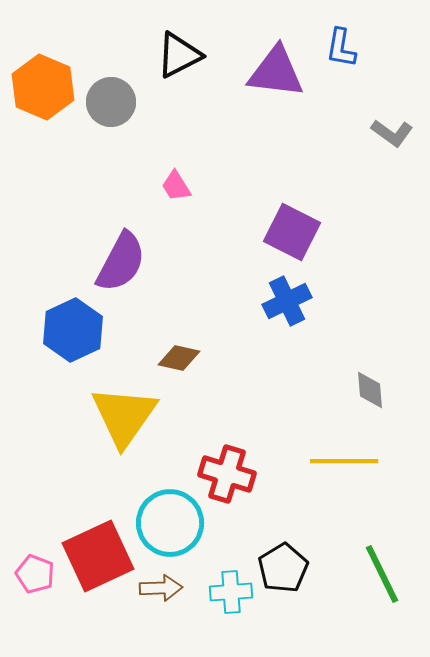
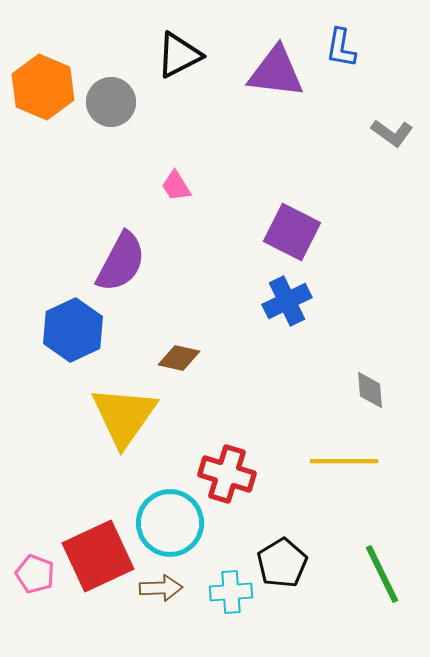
black pentagon: moved 1 px left, 5 px up
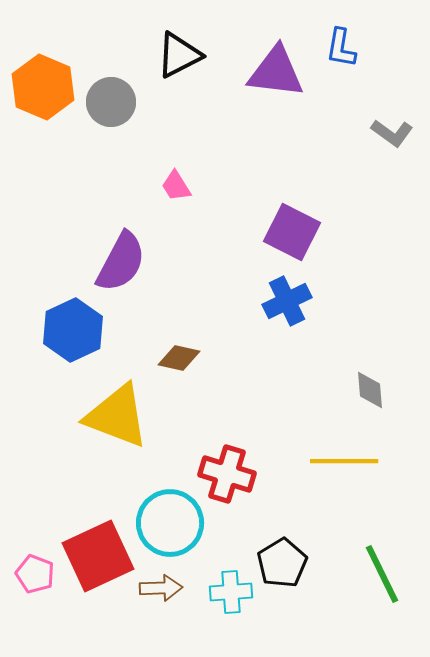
yellow triangle: moved 7 px left; rotated 44 degrees counterclockwise
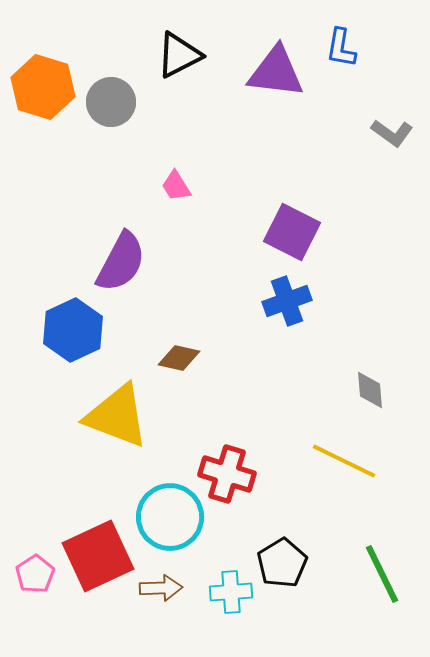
orange hexagon: rotated 6 degrees counterclockwise
blue cross: rotated 6 degrees clockwise
yellow line: rotated 26 degrees clockwise
cyan circle: moved 6 px up
pink pentagon: rotated 18 degrees clockwise
